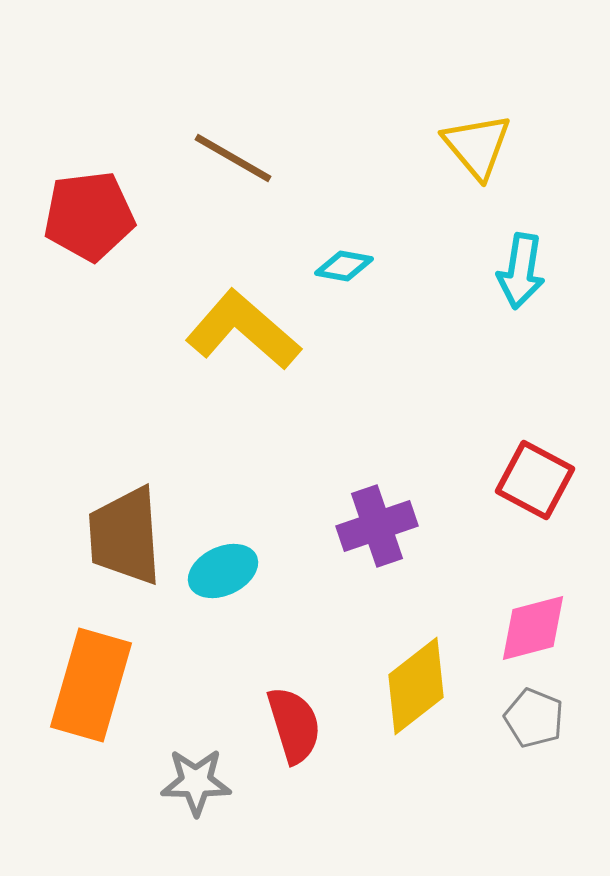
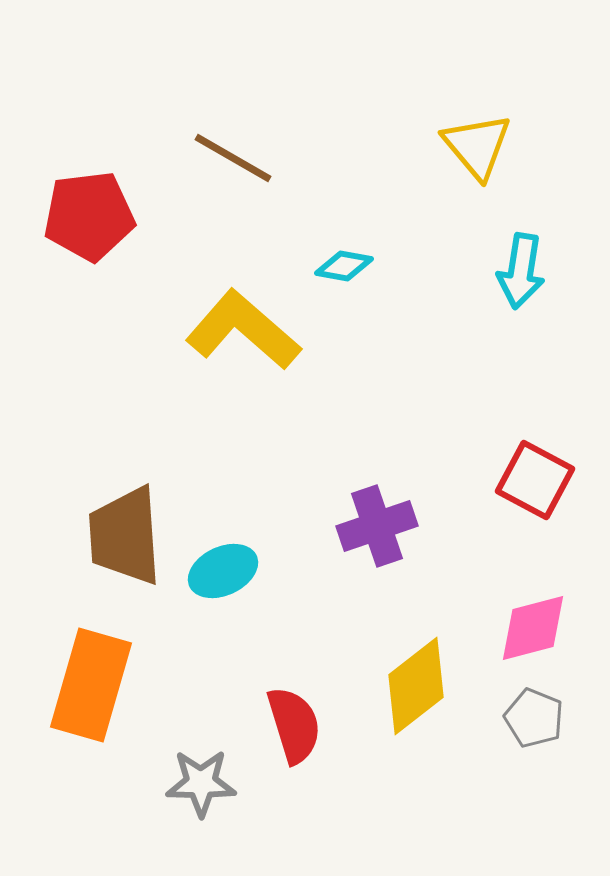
gray star: moved 5 px right, 1 px down
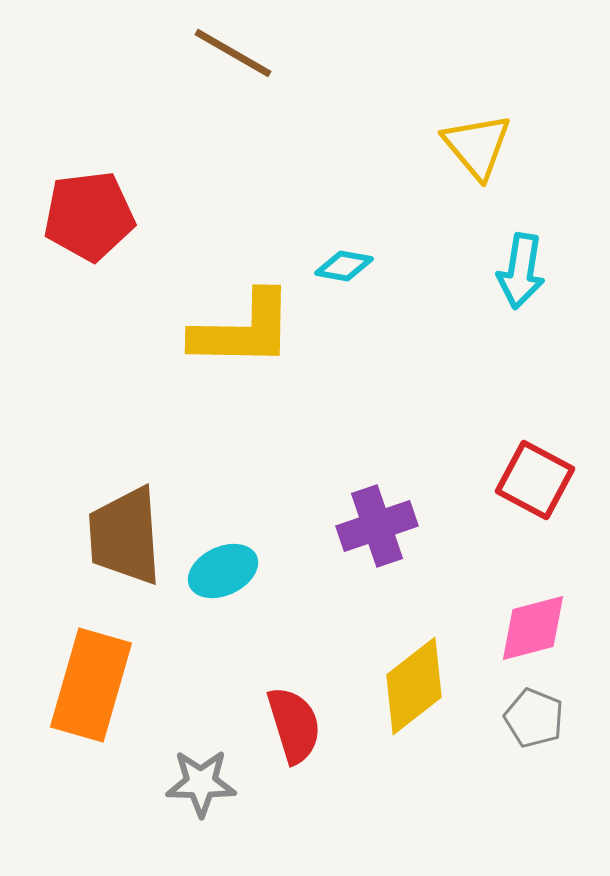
brown line: moved 105 px up
yellow L-shape: rotated 140 degrees clockwise
yellow diamond: moved 2 px left
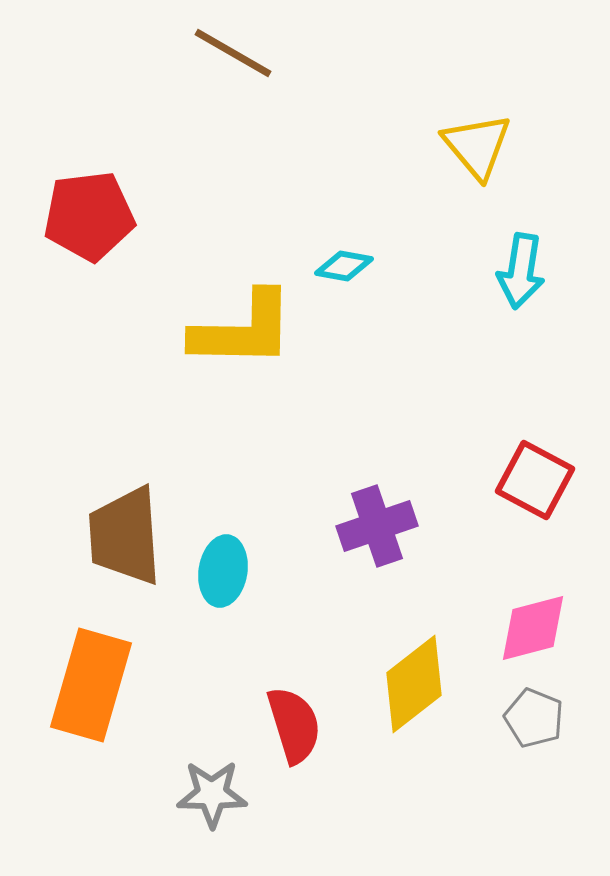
cyan ellipse: rotated 56 degrees counterclockwise
yellow diamond: moved 2 px up
gray star: moved 11 px right, 11 px down
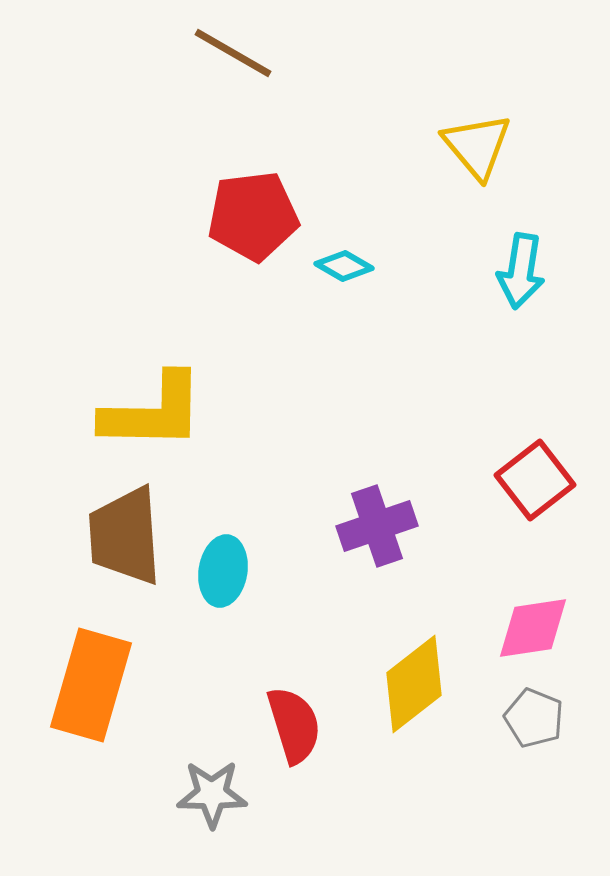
red pentagon: moved 164 px right
cyan diamond: rotated 20 degrees clockwise
yellow L-shape: moved 90 px left, 82 px down
red square: rotated 24 degrees clockwise
pink diamond: rotated 6 degrees clockwise
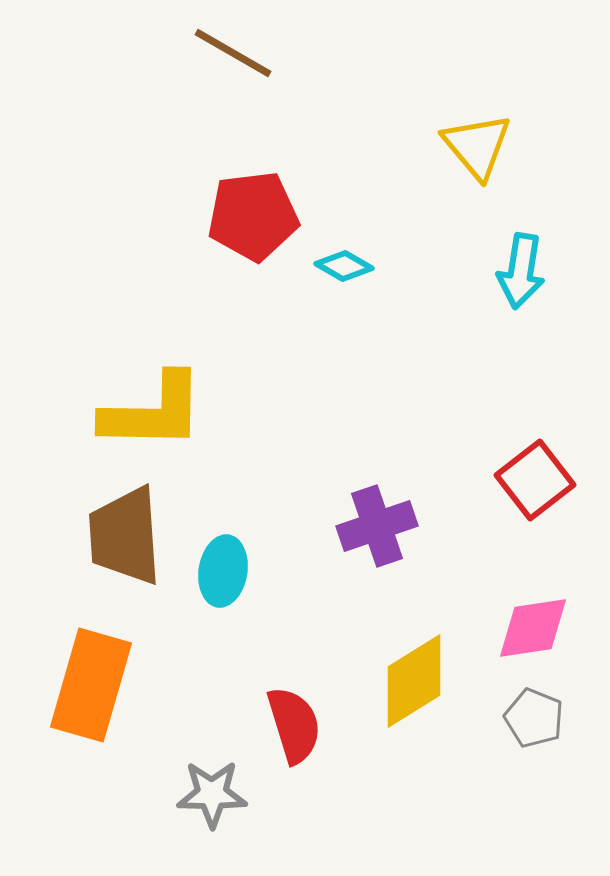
yellow diamond: moved 3 px up; rotated 6 degrees clockwise
